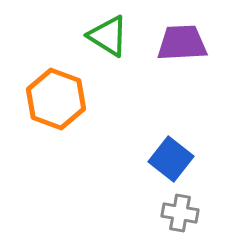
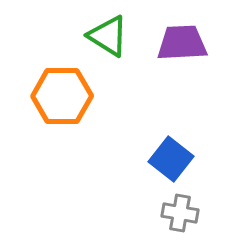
orange hexagon: moved 6 px right, 3 px up; rotated 20 degrees counterclockwise
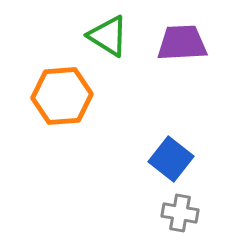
orange hexagon: rotated 4 degrees counterclockwise
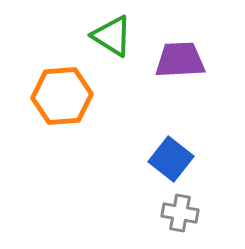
green triangle: moved 4 px right
purple trapezoid: moved 2 px left, 17 px down
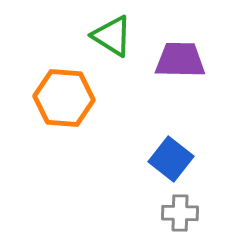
purple trapezoid: rotated 4 degrees clockwise
orange hexagon: moved 2 px right, 2 px down; rotated 8 degrees clockwise
gray cross: rotated 9 degrees counterclockwise
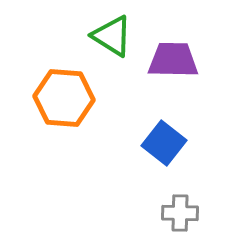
purple trapezoid: moved 7 px left
blue square: moved 7 px left, 16 px up
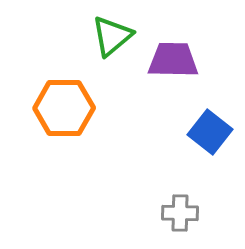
green triangle: rotated 48 degrees clockwise
orange hexagon: moved 10 px down; rotated 4 degrees counterclockwise
blue square: moved 46 px right, 11 px up
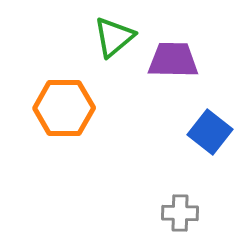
green triangle: moved 2 px right, 1 px down
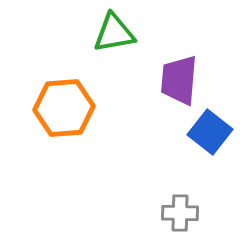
green triangle: moved 4 px up; rotated 30 degrees clockwise
purple trapezoid: moved 6 px right, 20 px down; rotated 86 degrees counterclockwise
orange hexagon: rotated 4 degrees counterclockwise
